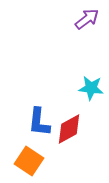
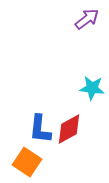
cyan star: moved 1 px right
blue L-shape: moved 1 px right, 7 px down
orange square: moved 2 px left, 1 px down
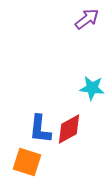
orange square: rotated 16 degrees counterclockwise
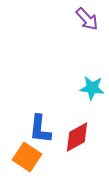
purple arrow: rotated 85 degrees clockwise
red diamond: moved 8 px right, 8 px down
orange square: moved 5 px up; rotated 16 degrees clockwise
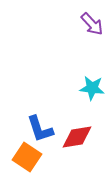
purple arrow: moved 5 px right, 5 px down
blue L-shape: rotated 24 degrees counterclockwise
red diamond: rotated 20 degrees clockwise
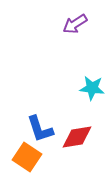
purple arrow: moved 17 px left; rotated 100 degrees clockwise
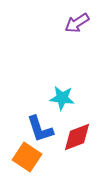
purple arrow: moved 2 px right, 1 px up
cyan star: moved 30 px left, 10 px down
red diamond: rotated 12 degrees counterclockwise
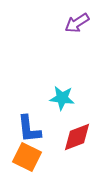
blue L-shape: moved 11 px left; rotated 12 degrees clockwise
orange square: rotated 8 degrees counterclockwise
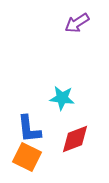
red diamond: moved 2 px left, 2 px down
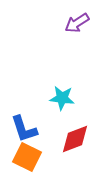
blue L-shape: moved 5 px left; rotated 12 degrees counterclockwise
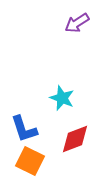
cyan star: rotated 15 degrees clockwise
orange square: moved 3 px right, 4 px down
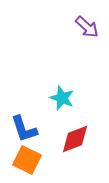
purple arrow: moved 10 px right, 4 px down; rotated 105 degrees counterclockwise
orange square: moved 3 px left, 1 px up
